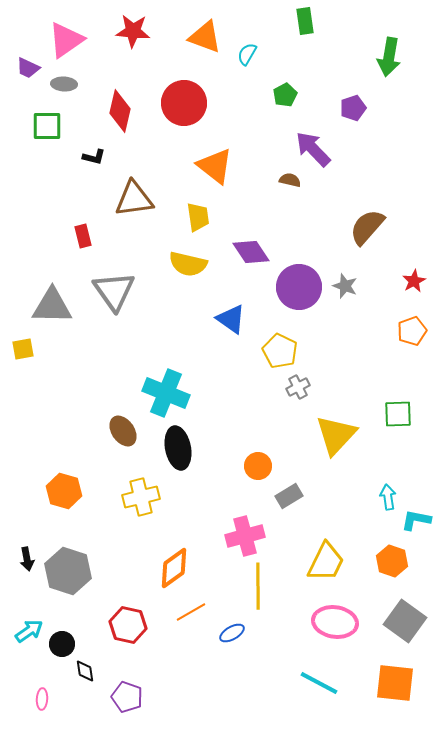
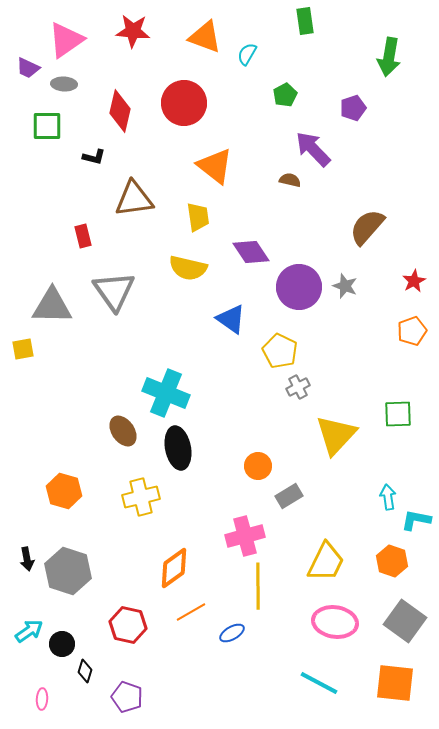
yellow semicircle at (188, 264): moved 4 px down
black diamond at (85, 671): rotated 25 degrees clockwise
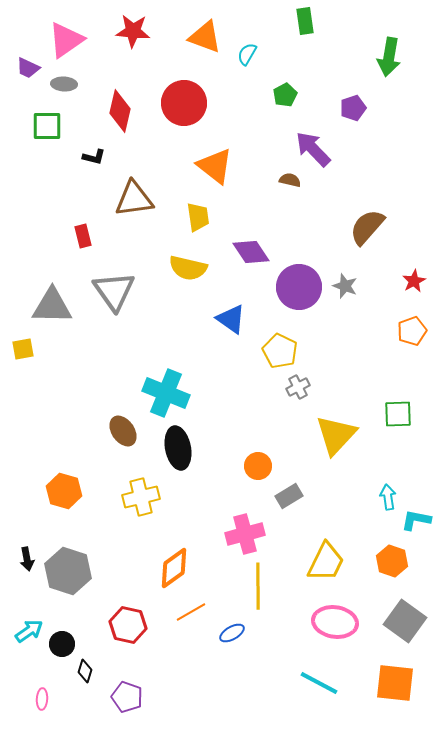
pink cross at (245, 536): moved 2 px up
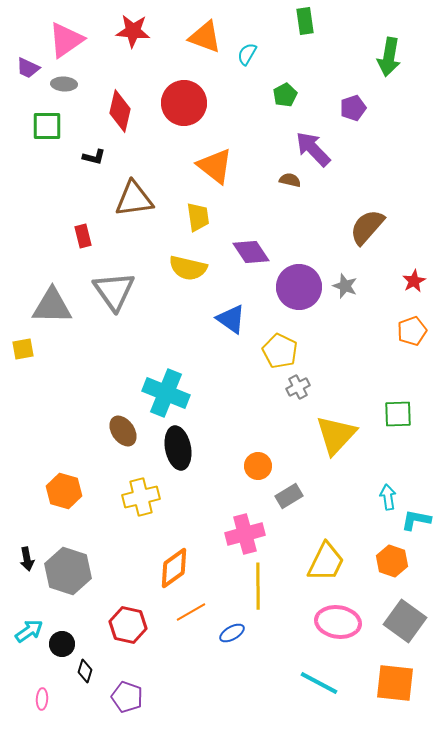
pink ellipse at (335, 622): moved 3 px right
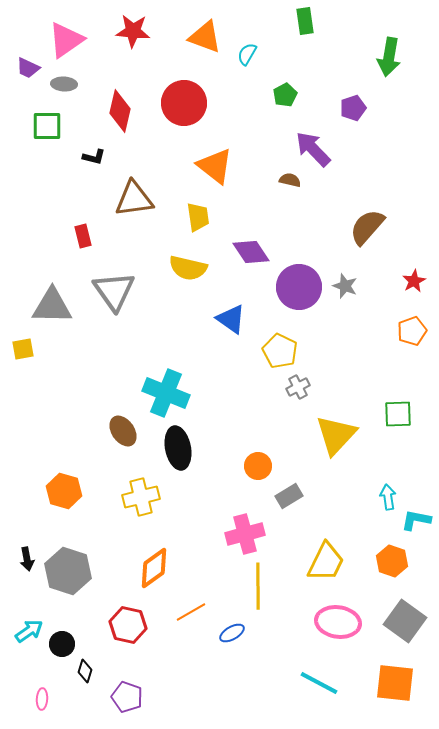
orange diamond at (174, 568): moved 20 px left
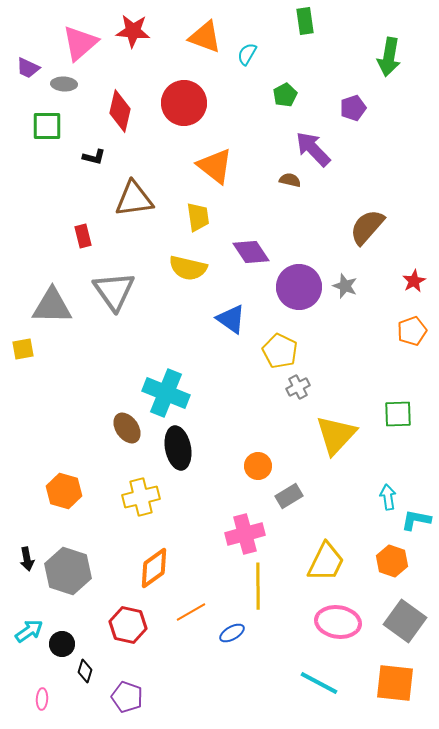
pink triangle at (66, 40): moved 14 px right, 3 px down; rotated 6 degrees counterclockwise
brown ellipse at (123, 431): moved 4 px right, 3 px up
